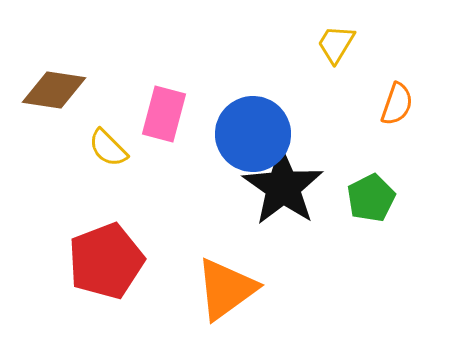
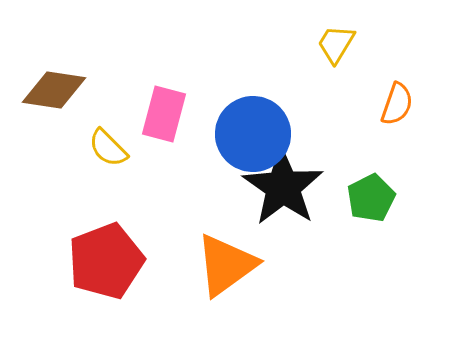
orange triangle: moved 24 px up
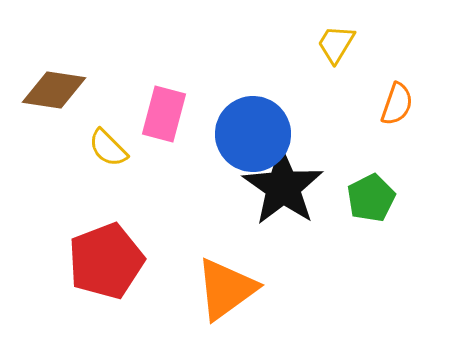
orange triangle: moved 24 px down
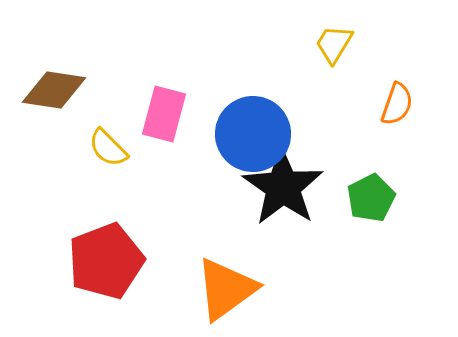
yellow trapezoid: moved 2 px left
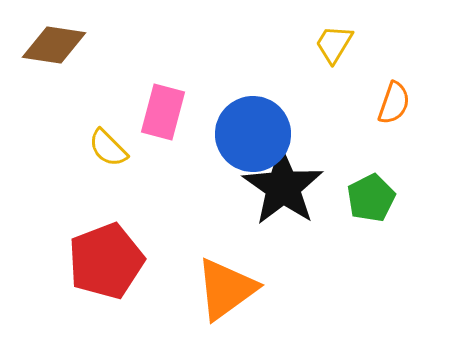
brown diamond: moved 45 px up
orange semicircle: moved 3 px left, 1 px up
pink rectangle: moved 1 px left, 2 px up
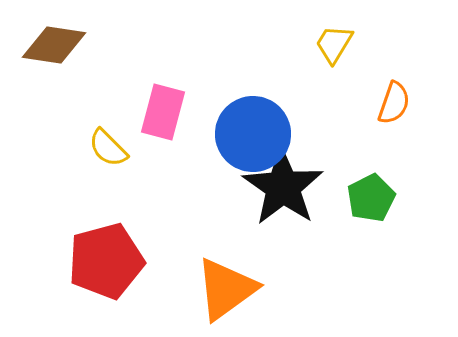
red pentagon: rotated 6 degrees clockwise
